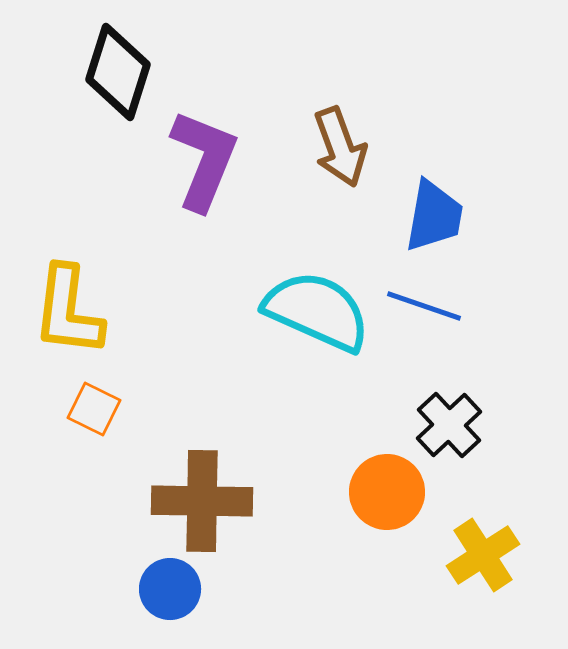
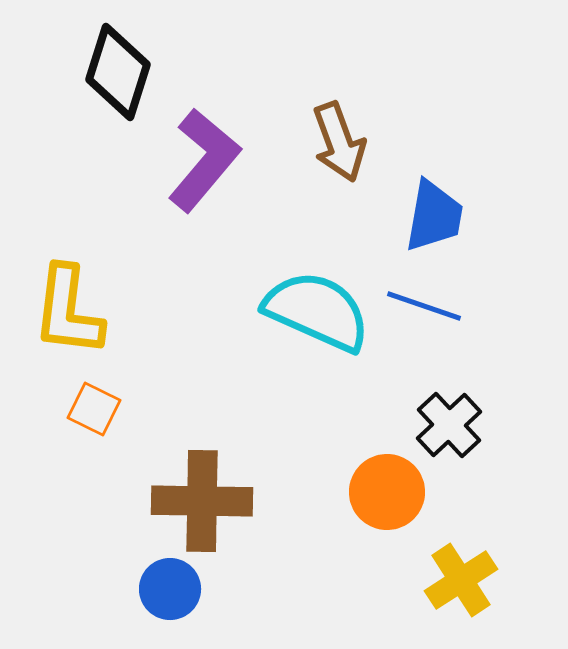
brown arrow: moved 1 px left, 5 px up
purple L-shape: rotated 18 degrees clockwise
yellow cross: moved 22 px left, 25 px down
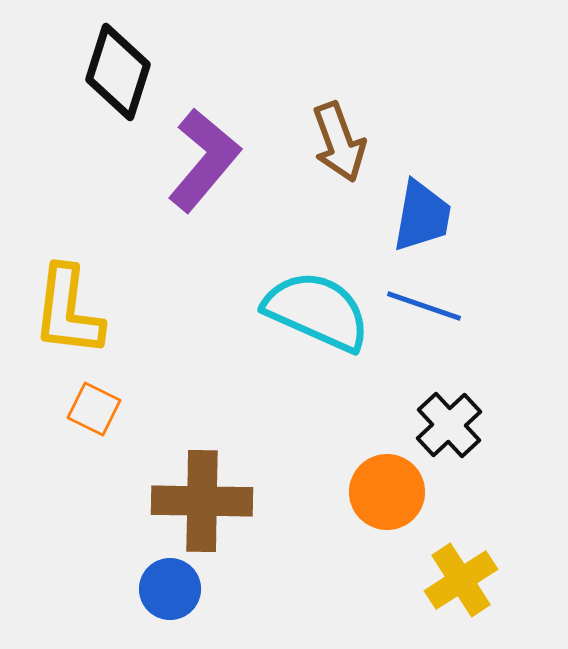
blue trapezoid: moved 12 px left
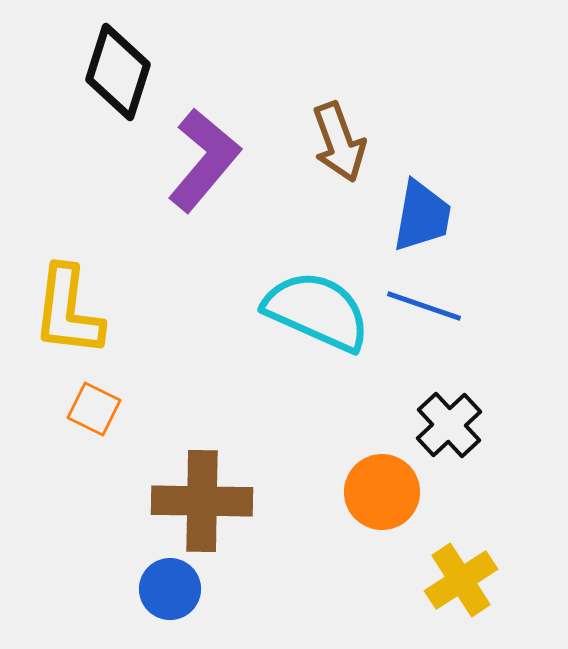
orange circle: moved 5 px left
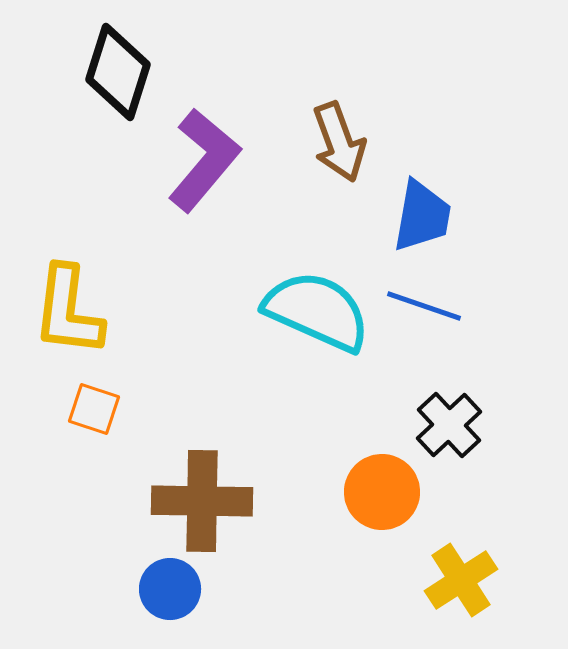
orange square: rotated 8 degrees counterclockwise
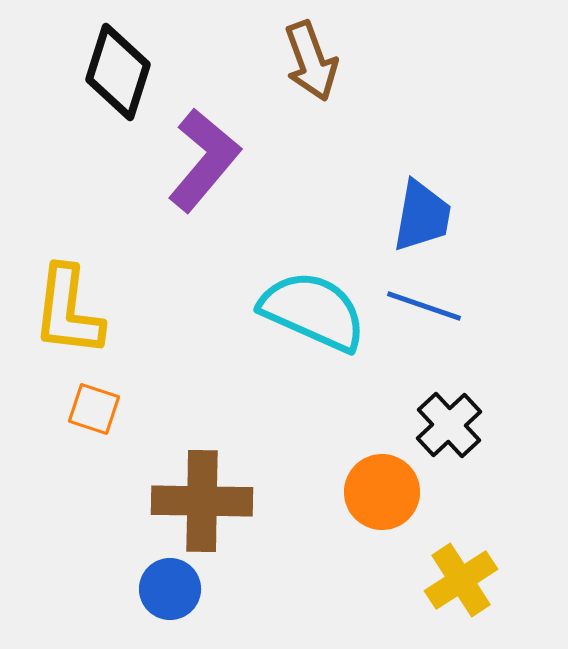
brown arrow: moved 28 px left, 81 px up
cyan semicircle: moved 4 px left
